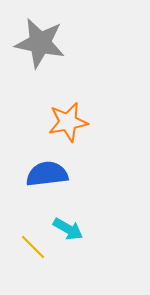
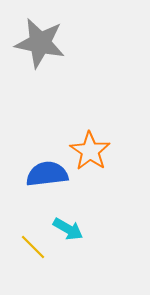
orange star: moved 22 px right, 29 px down; rotated 27 degrees counterclockwise
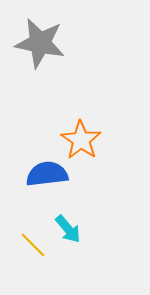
orange star: moved 9 px left, 11 px up
cyan arrow: rotated 20 degrees clockwise
yellow line: moved 2 px up
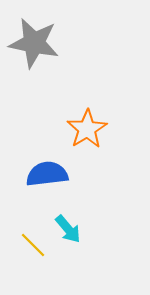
gray star: moved 6 px left
orange star: moved 6 px right, 11 px up; rotated 6 degrees clockwise
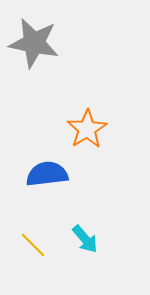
cyan arrow: moved 17 px right, 10 px down
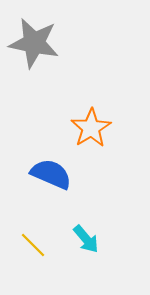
orange star: moved 4 px right, 1 px up
blue semicircle: moved 4 px right; rotated 30 degrees clockwise
cyan arrow: moved 1 px right
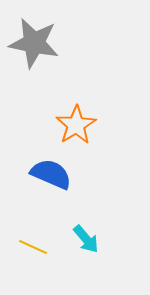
orange star: moved 15 px left, 3 px up
yellow line: moved 2 px down; rotated 20 degrees counterclockwise
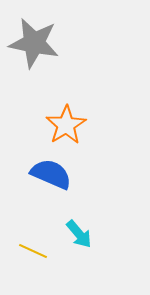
orange star: moved 10 px left
cyan arrow: moved 7 px left, 5 px up
yellow line: moved 4 px down
